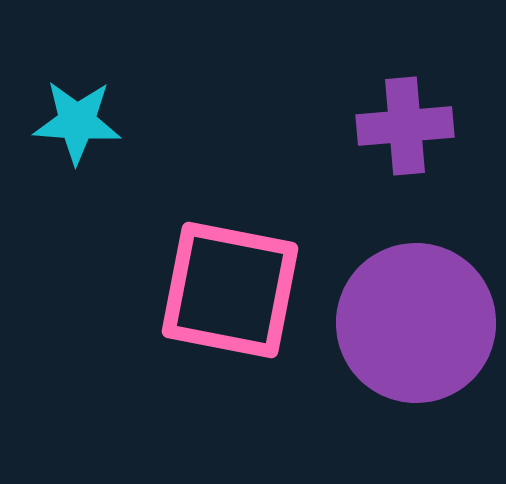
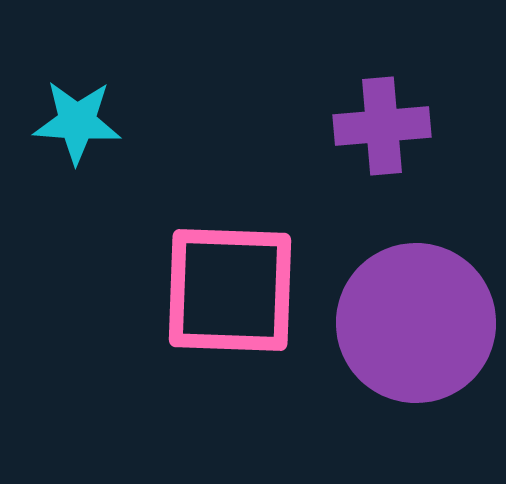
purple cross: moved 23 px left
pink square: rotated 9 degrees counterclockwise
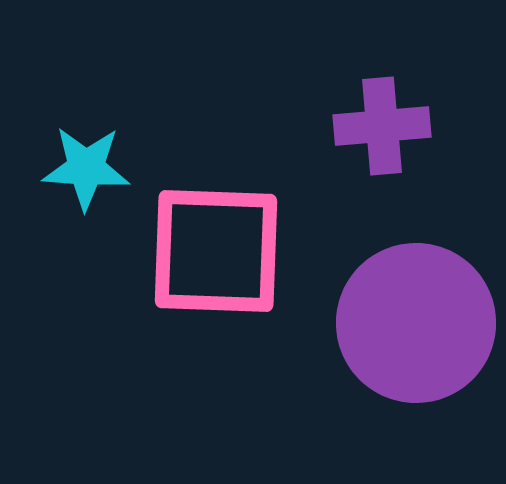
cyan star: moved 9 px right, 46 px down
pink square: moved 14 px left, 39 px up
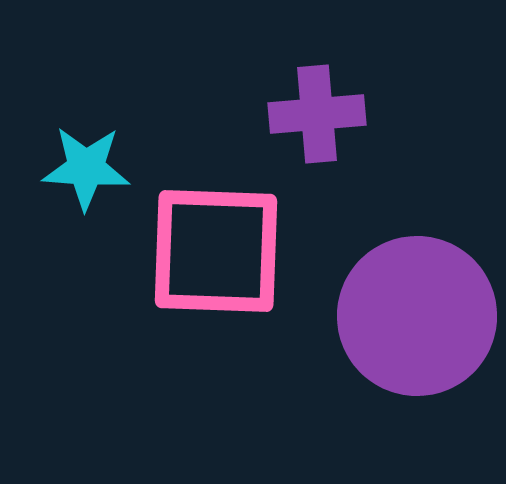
purple cross: moved 65 px left, 12 px up
purple circle: moved 1 px right, 7 px up
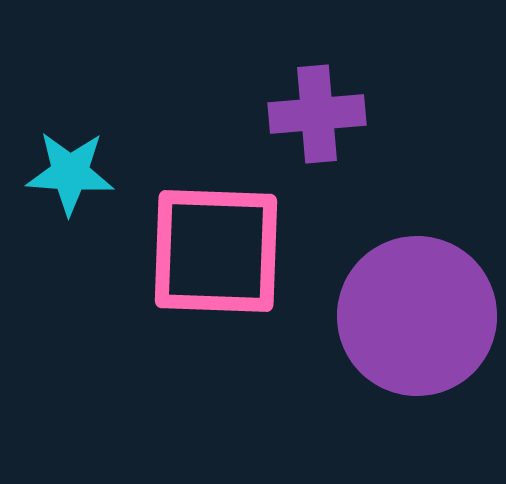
cyan star: moved 16 px left, 5 px down
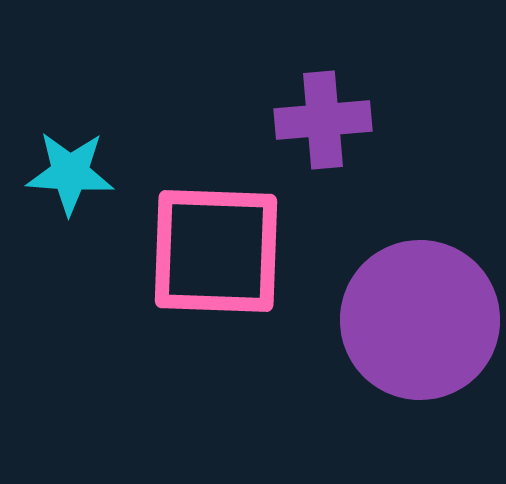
purple cross: moved 6 px right, 6 px down
purple circle: moved 3 px right, 4 px down
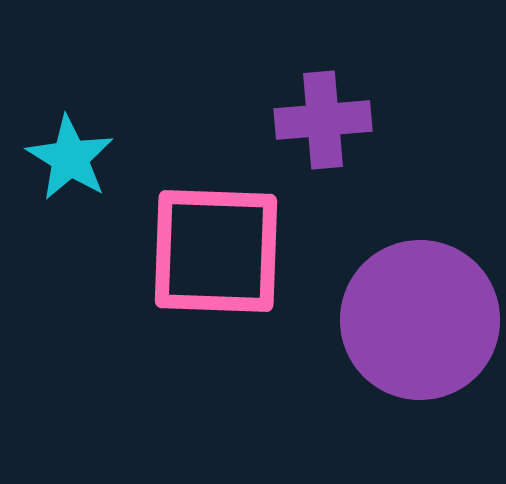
cyan star: moved 15 px up; rotated 28 degrees clockwise
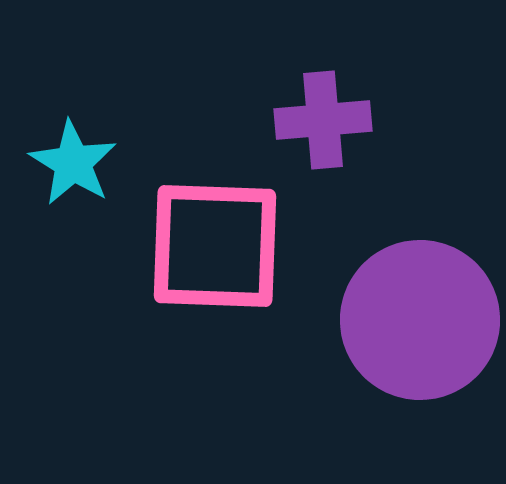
cyan star: moved 3 px right, 5 px down
pink square: moved 1 px left, 5 px up
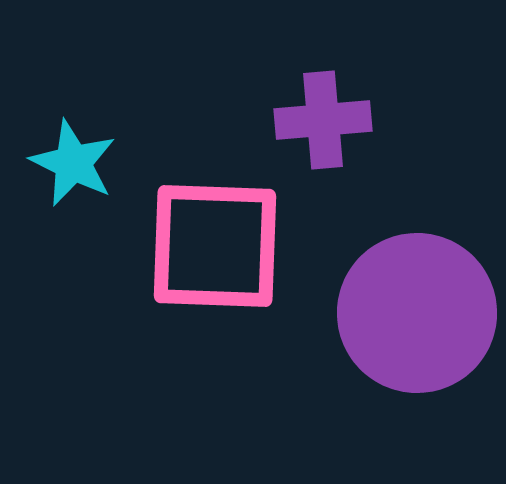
cyan star: rotated 6 degrees counterclockwise
purple circle: moved 3 px left, 7 px up
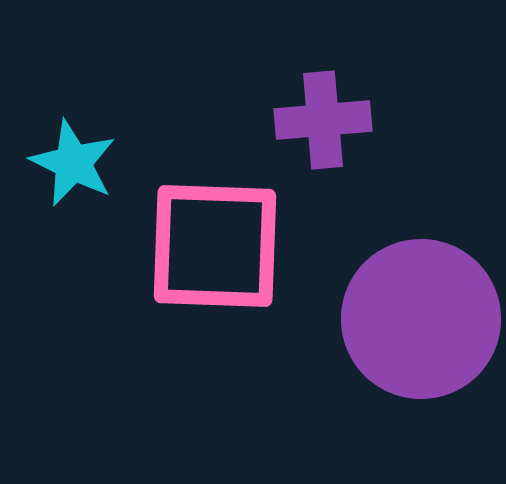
purple circle: moved 4 px right, 6 px down
